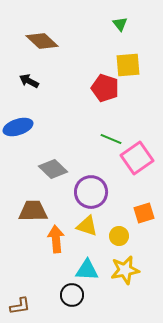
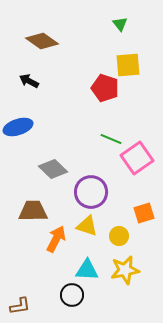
brown diamond: rotated 8 degrees counterclockwise
orange arrow: rotated 32 degrees clockwise
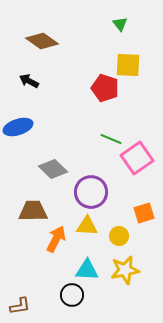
yellow square: rotated 8 degrees clockwise
yellow triangle: rotated 15 degrees counterclockwise
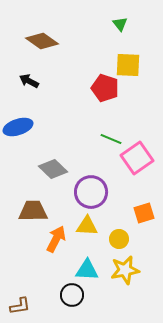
yellow circle: moved 3 px down
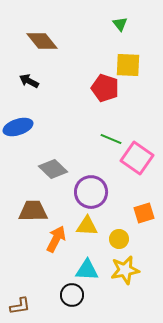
brown diamond: rotated 16 degrees clockwise
pink square: rotated 20 degrees counterclockwise
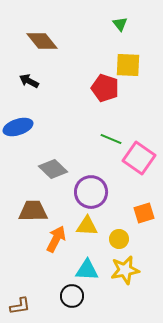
pink square: moved 2 px right
black circle: moved 1 px down
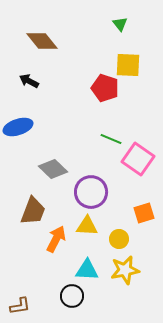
pink square: moved 1 px left, 1 px down
brown trapezoid: rotated 112 degrees clockwise
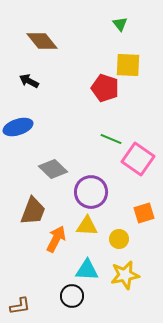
yellow star: moved 5 px down
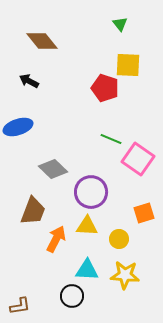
yellow star: rotated 16 degrees clockwise
